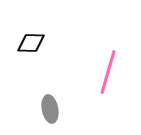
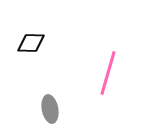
pink line: moved 1 px down
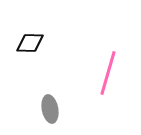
black diamond: moved 1 px left
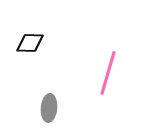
gray ellipse: moved 1 px left, 1 px up; rotated 16 degrees clockwise
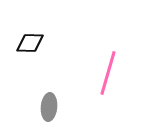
gray ellipse: moved 1 px up
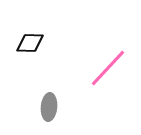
pink line: moved 5 px up; rotated 27 degrees clockwise
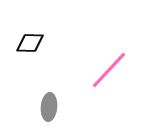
pink line: moved 1 px right, 2 px down
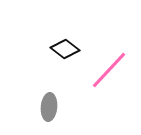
black diamond: moved 35 px right, 6 px down; rotated 36 degrees clockwise
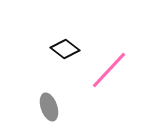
gray ellipse: rotated 24 degrees counterclockwise
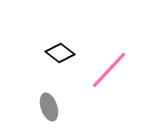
black diamond: moved 5 px left, 4 px down
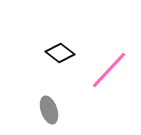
gray ellipse: moved 3 px down
